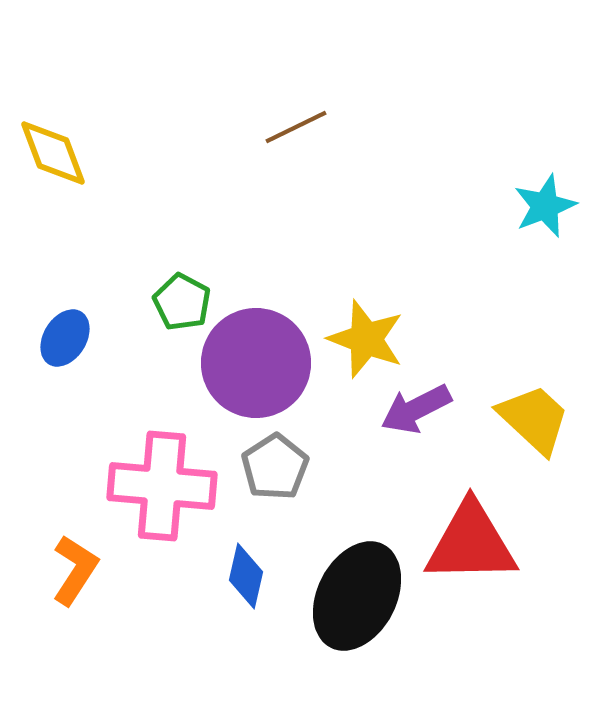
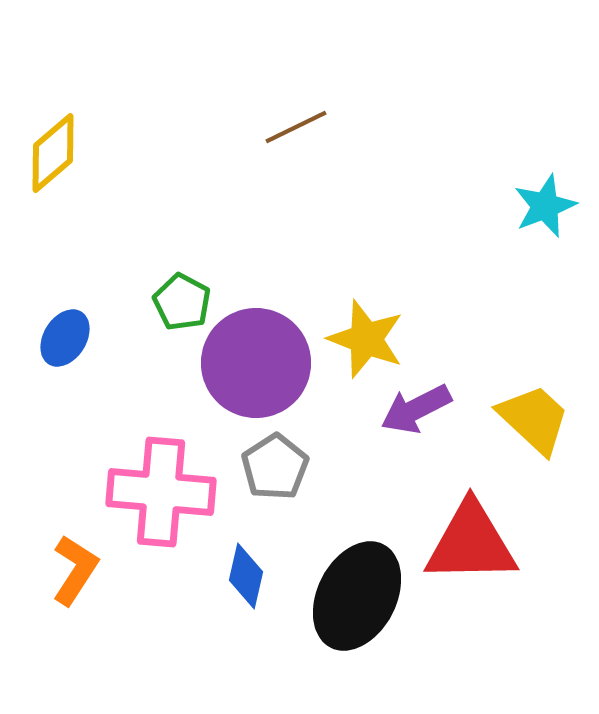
yellow diamond: rotated 70 degrees clockwise
pink cross: moved 1 px left, 6 px down
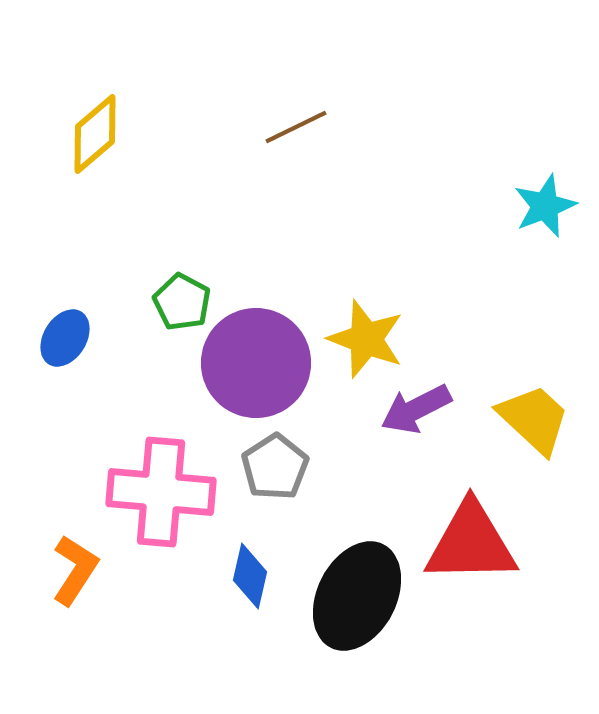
yellow diamond: moved 42 px right, 19 px up
blue diamond: moved 4 px right
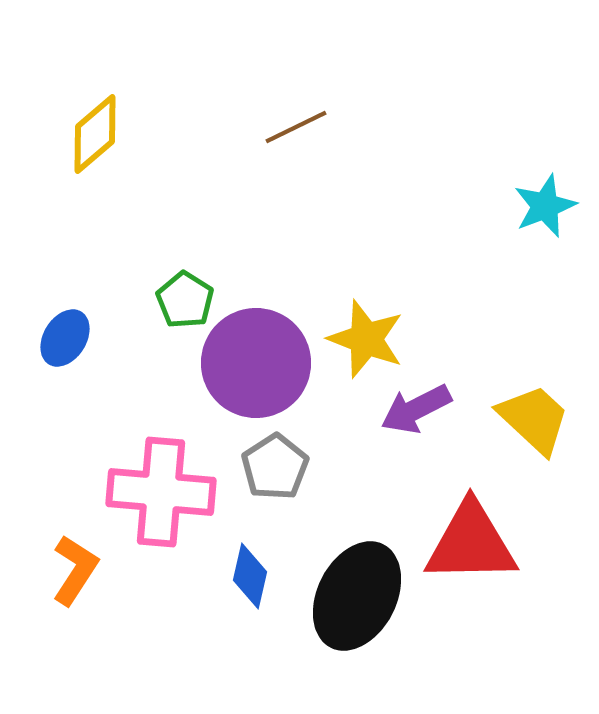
green pentagon: moved 3 px right, 2 px up; rotated 4 degrees clockwise
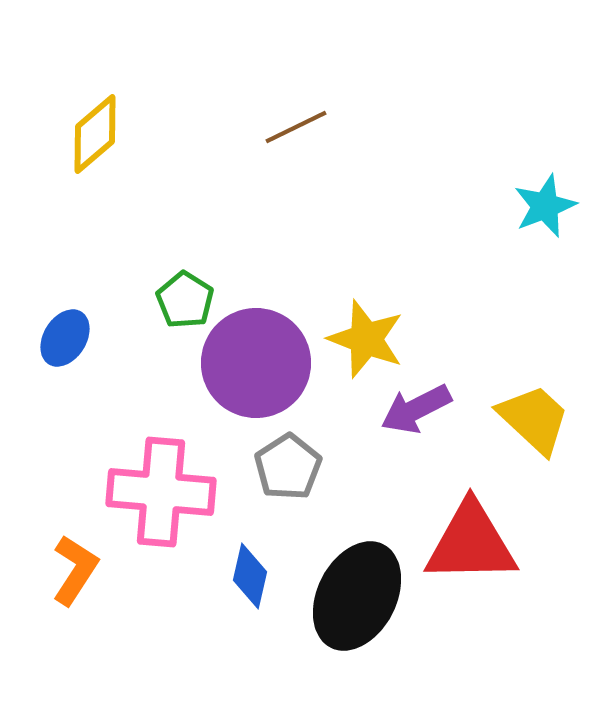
gray pentagon: moved 13 px right
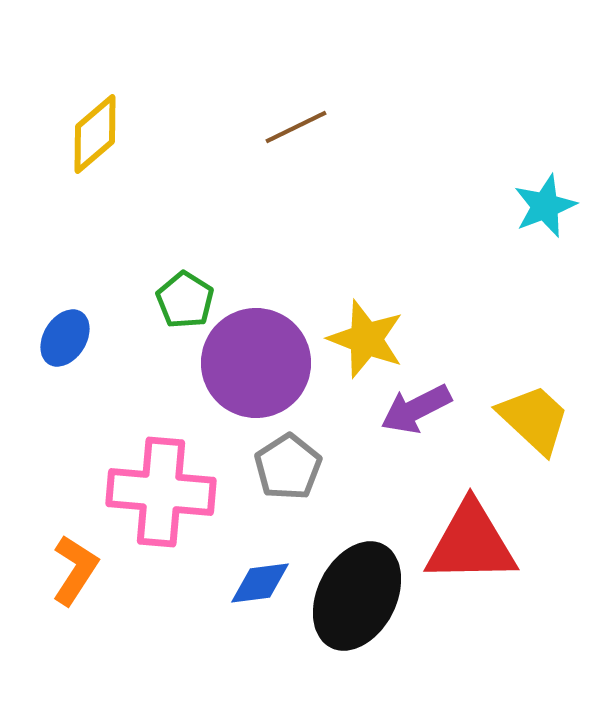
blue diamond: moved 10 px right, 7 px down; rotated 70 degrees clockwise
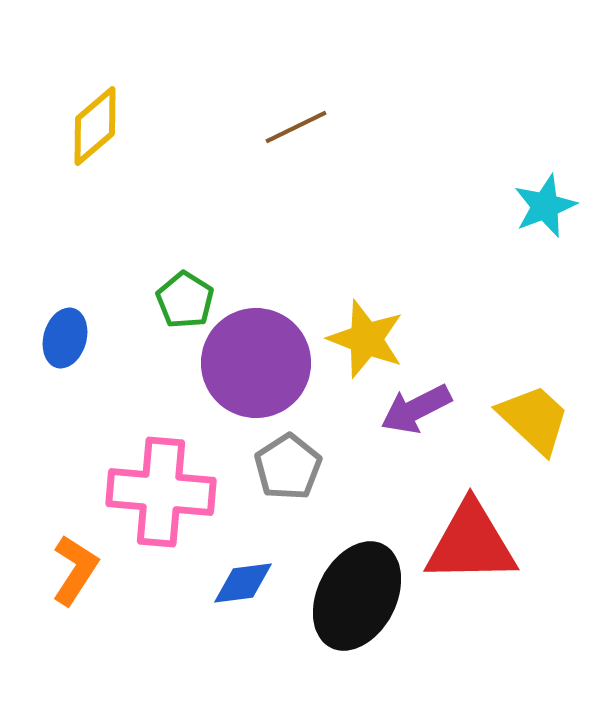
yellow diamond: moved 8 px up
blue ellipse: rotated 16 degrees counterclockwise
blue diamond: moved 17 px left
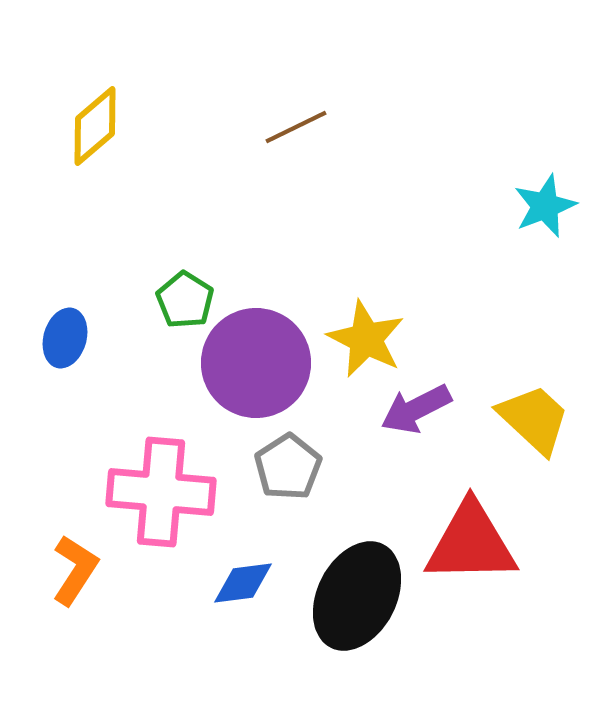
yellow star: rotated 6 degrees clockwise
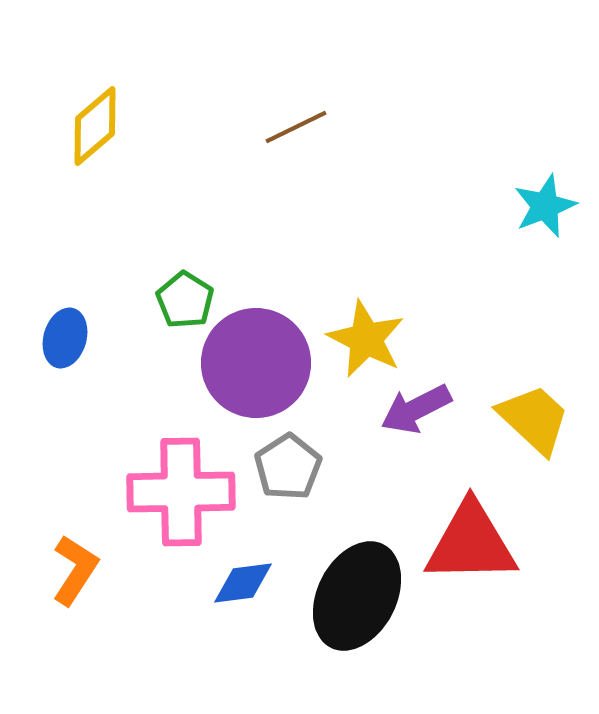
pink cross: moved 20 px right; rotated 6 degrees counterclockwise
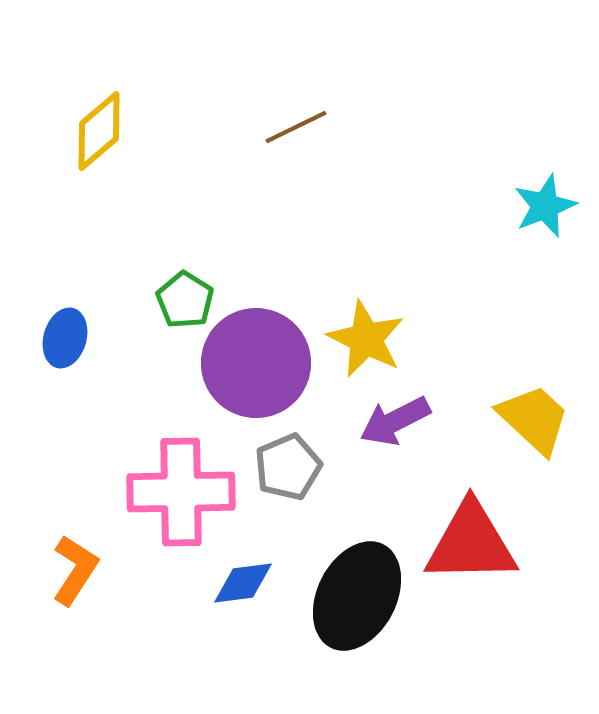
yellow diamond: moved 4 px right, 5 px down
purple arrow: moved 21 px left, 12 px down
gray pentagon: rotated 10 degrees clockwise
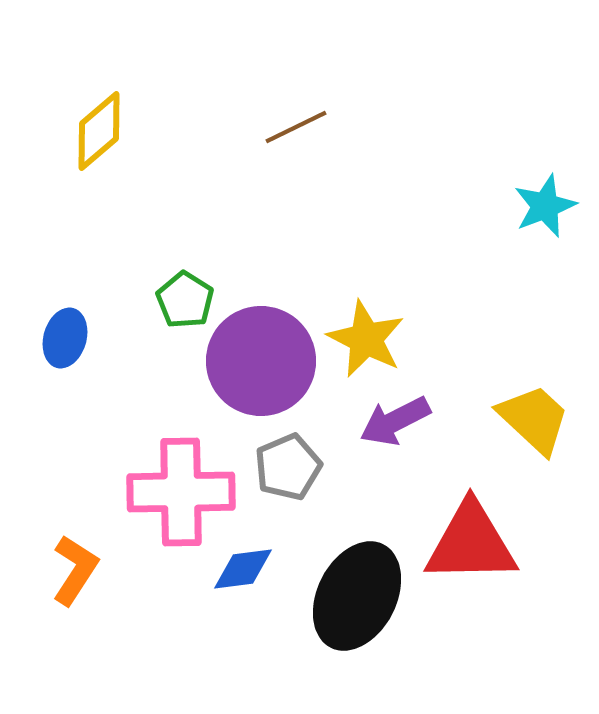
purple circle: moved 5 px right, 2 px up
blue diamond: moved 14 px up
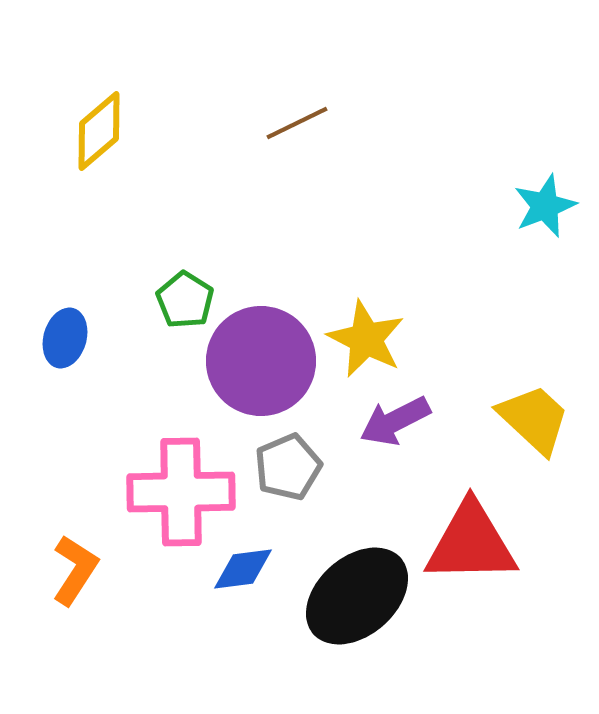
brown line: moved 1 px right, 4 px up
black ellipse: rotated 22 degrees clockwise
